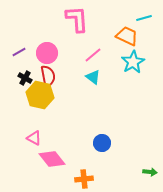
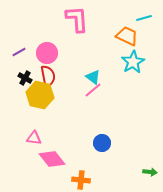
pink line: moved 35 px down
pink triangle: rotated 21 degrees counterclockwise
orange cross: moved 3 px left, 1 px down; rotated 12 degrees clockwise
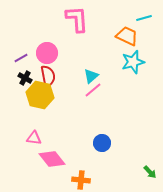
purple line: moved 2 px right, 6 px down
cyan star: rotated 15 degrees clockwise
cyan triangle: moved 2 px left, 1 px up; rotated 42 degrees clockwise
green arrow: rotated 40 degrees clockwise
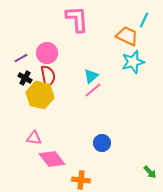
cyan line: moved 2 px down; rotated 49 degrees counterclockwise
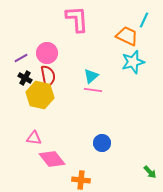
pink line: rotated 48 degrees clockwise
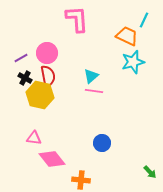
pink line: moved 1 px right, 1 px down
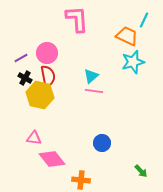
green arrow: moved 9 px left, 1 px up
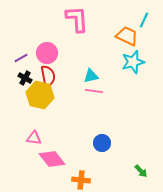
cyan triangle: rotated 28 degrees clockwise
